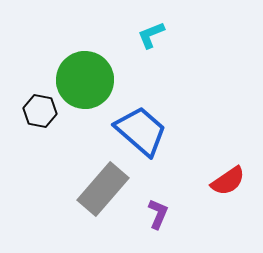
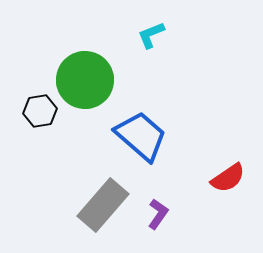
black hexagon: rotated 20 degrees counterclockwise
blue trapezoid: moved 5 px down
red semicircle: moved 3 px up
gray rectangle: moved 16 px down
purple L-shape: rotated 12 degrees clockwise
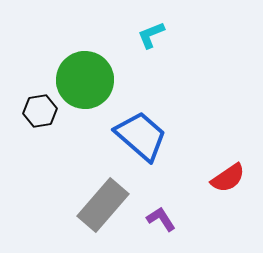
purple L-shape: moved 3 px right, 5 px down; rotated 68 degrees counterclockwise
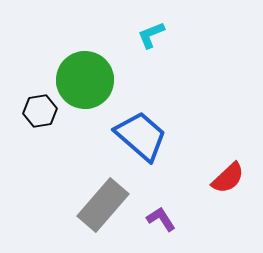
red semicircle: rotated 9 degrees counterclockwise
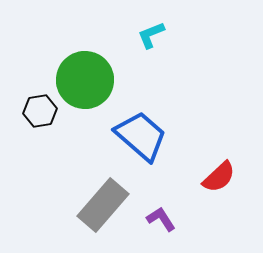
red semicircle: moved 9 px left, 1 px up
